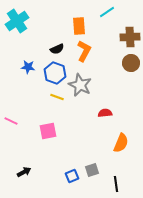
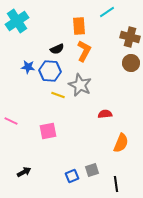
brown cross: rotated 18 degrees clockwise
blue hexagon: moved 5 px left, 2 px up; rotated 15 degrees counterclockwise
yellow line: moved 1 px right, 2 px up
red semicircle: moved 1 px down
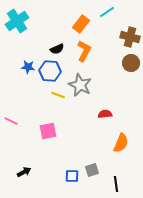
orange rectangle: moved 2 px right, 2 px up; rotated 42 degrees clockwise
blue square: rotated 24 degrees clockwise
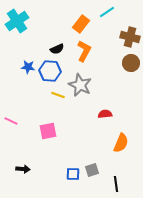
black arrow: moved 1 px left, 3 px up; rotated 32 degrees clockwise
blue square: moved 1 px right, 2 px up
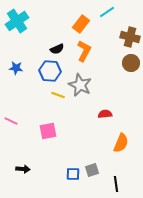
blue star: moved 12 px left, 1 px down
